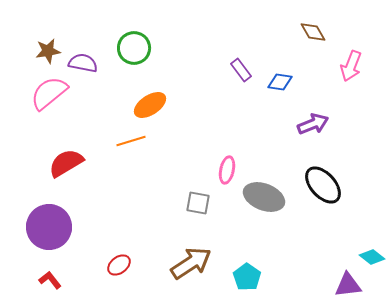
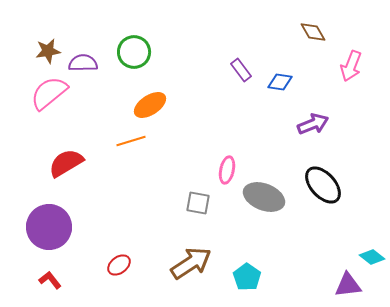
green circle: moved 4 px down
purple semicircle: rotated 12 degrees counterclockwise
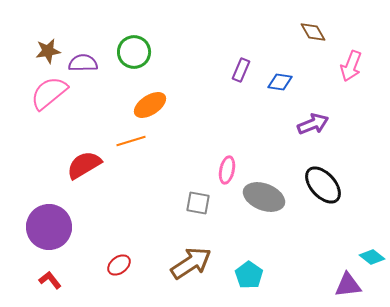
purple rectangle: rotated 60 degrees clockwise
red semicircle: moved 18 px right, 2 px down
cyan pentagon: moved 2 px right, 2 px up
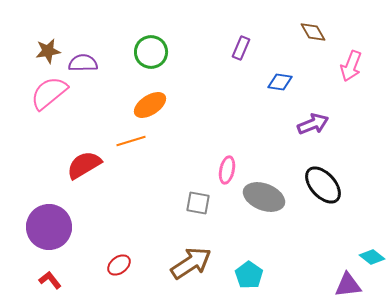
green circle: moved 17 px right
purple rectangle: moved 22 px up
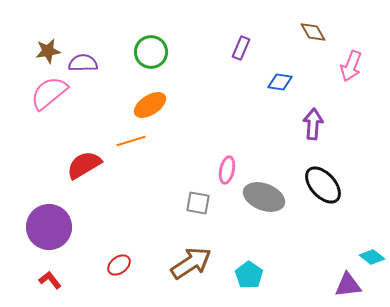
purple arrow: rotated 64 degrees counterclockwise
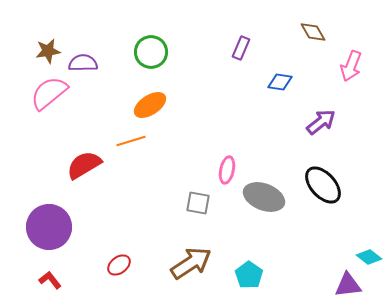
purple arrow: moved 8 px right, 2 px up; rotated 48 degrees clockwise
cyan diamond: moved 3 px left
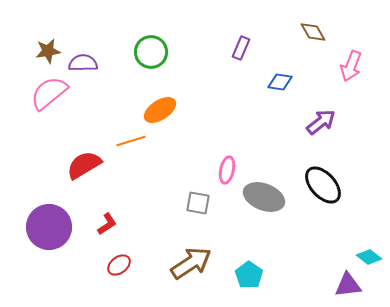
orange ellipse: moved 10 px right, 5 px down
red L-shape: moved 57 px right, 56 px up; rotated 95 degrees clockwise
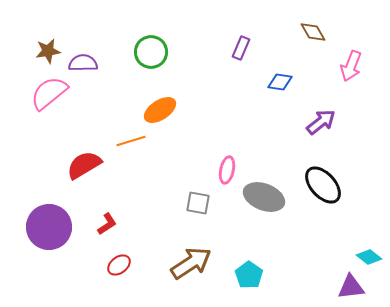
purple triangle: moved 3 px right, 2 px down
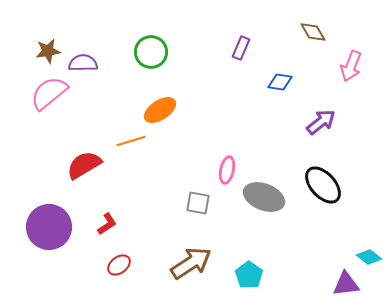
purple triangle: moved 5 px left, 3 px up
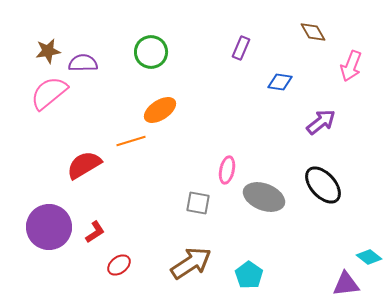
red L-shape: moved 12 px left, 8 px down
